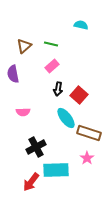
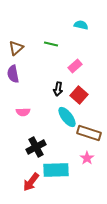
brown triangle: moved 8 px left, 2 px down
pink rectangle: moved 23 px right
cyan ellipse: moved 1 px right, 1 px up
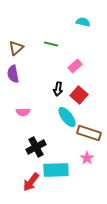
cyan semicircle: moved 2 px right, 3 px up
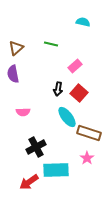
red square: moved 2 px up
red arrow: moved 2 px left; rotated 18 degrees clockwise
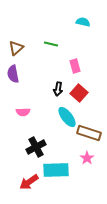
pink rectangle: rotated 64 degrees counterclockwise
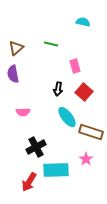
red square: moved 5 px right, 1 px up
brown rectangle: moved 2 px right, 1 px up
pink star: moved 1 px left, 1 px down
red arrow: rotated 24 degrees counterclockwise
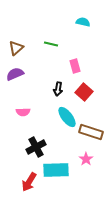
purple semicircle: moved 2 px right; rotated 78 degrees clockwise
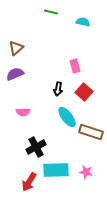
green line: moved 32 px up
pink star: moved 13 px down; rotated 24 degrees counterclockwise
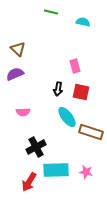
brown triangle: moved 2 px right, 1 px down; rotated 35 degrees counterclockwise
red square: moved 3 px left; rotated 30 degrees counterclockwise
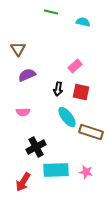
brown triangle: rotated 14 degrees clockwise
pink rectangle: rotated 64 degrees clockwise
purple semicircle: moved 12 px right, 1 px down
red arrow: moved 6 px left
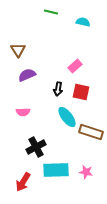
brown triangle: moved 1 px down
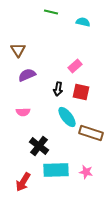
brown rectangle: moved 1 px down
black cross: moved 3 px right, 1 px up; rotated 24 degrees counterclockwise
